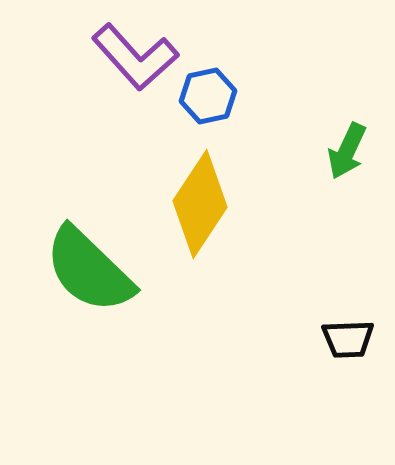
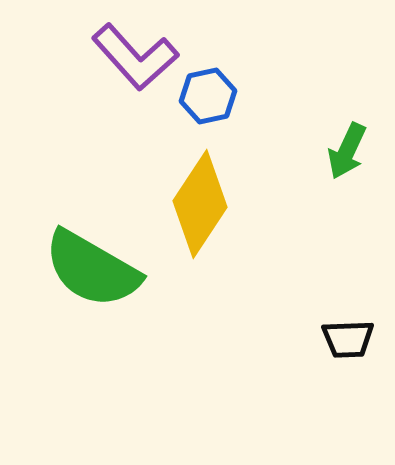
green semicircle: moved 3 px right, 1 px up; rotated 14 degrees counterclockwise
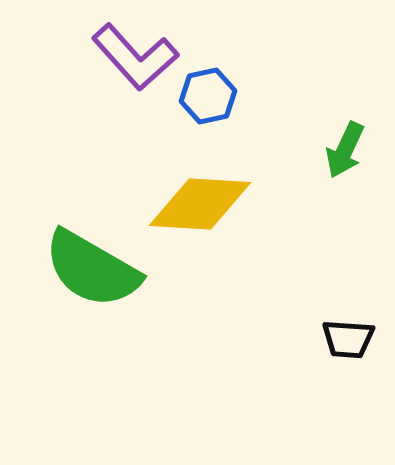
green arrow: moved 2 px left, 1 px up
yellow diamond: rotated 60 degrees clockwise
black trapezoid: rotated 6 degrees clockwise
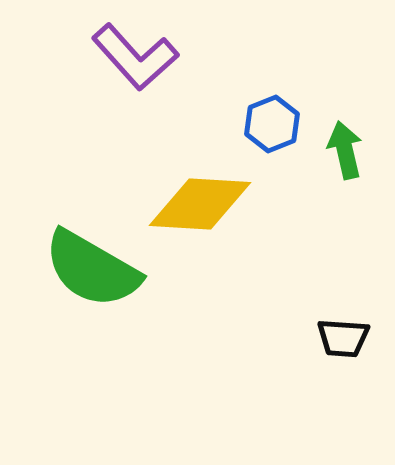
blue hexagon: moved 64 px right, 28 px down; rotated 10 degrees counterclockwise
green arrow: rotated 142 degrees clockwise
black trapezoid: moved 5 px left, 1 px up
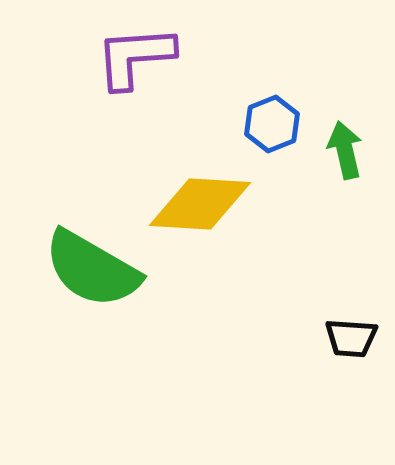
purple L-shape: rotated 128 degrees clockwise
black trapezoid: moved 8 px right
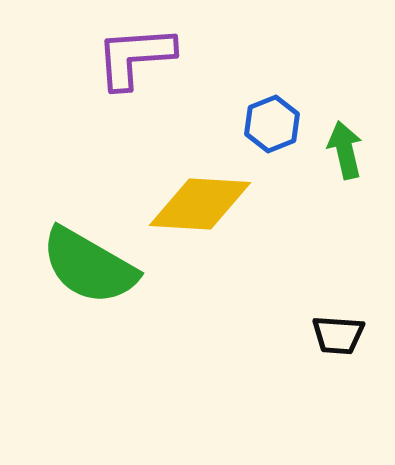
green semicircle: moved 3 px left, 3 px up
black trapezoid: moved 13 px left, 3 px up
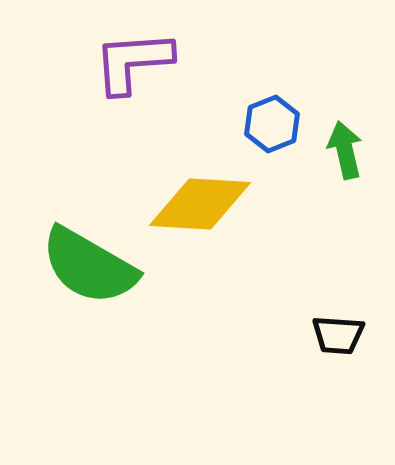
purple L-shape: moved 2 px left, 5 px down
